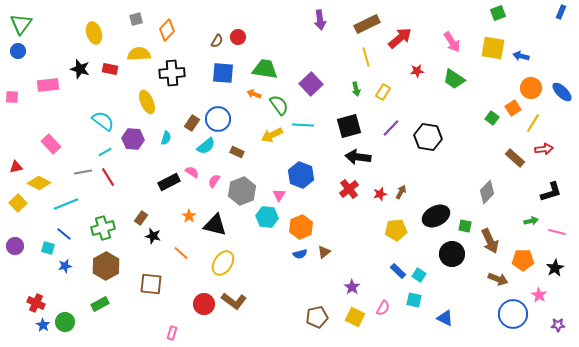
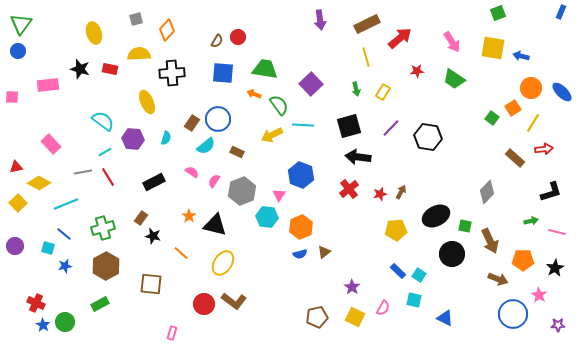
black rectangle at (169, 182): moved 15 px left
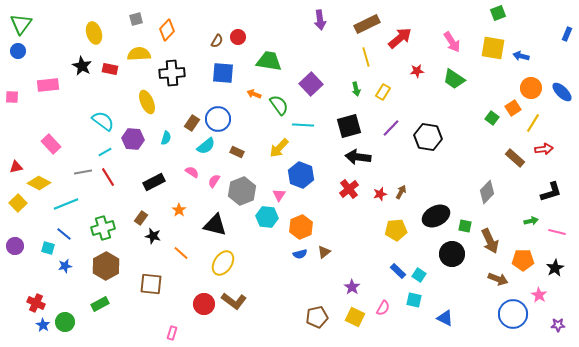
blue rectangle at (561, 12): moved 6 px right, 22 px down
black star at (80, 69): moved 2 px right, 3 px up; rotated 12 degrees clockwise
green trapezoid at (265, 69): moved 4 px right, 8 px up
yellow arrow at (272, 135): moved 7 px right, 13 px down; rotated 20 degrees counterclockwise
orange star at (189, 216): moved 10 px left, 6 px up
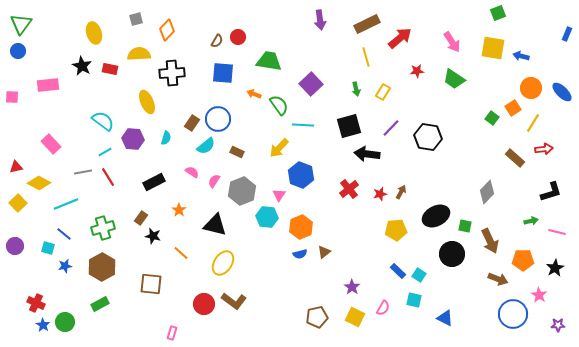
black arrow at (358, 157): moved 9 px right, 3 px up
brown hexagon at (106, 266): moved 4 px left, 1 px down
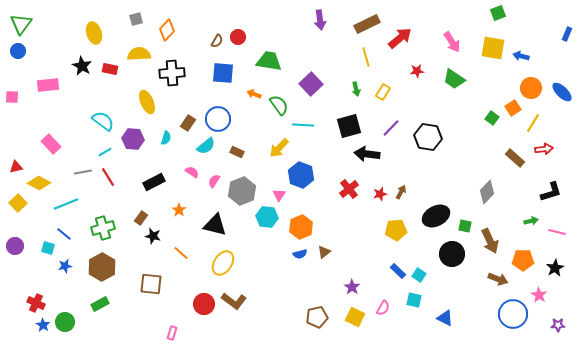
brown rectangle at (192, 123): moved 4 px left
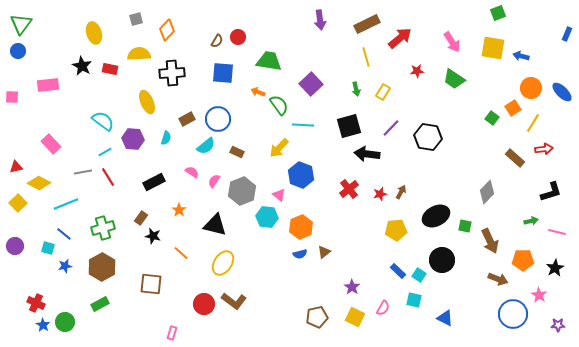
orange arrow at (254, 94): moved 4 px right, 2 px up
brown rectangle at (188, 123): moved 1 px left, 4 px up; rotated 28 degrees clockwise
pink triangle at (279, 195): rotated 24 degrees counterclockwise
black circle at (452, 254): moved 10 px left, 6 px down
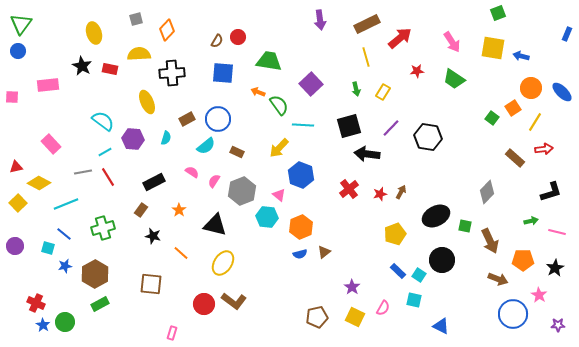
yellow line at (533, 123): moved 2 px right, 1 px up
brown rectangle at (141, 218): moved 8 px up
yellow pentagon at (396, 230): moved 1 px left, 4 px down; rotated 15 degrees counterclockwise
brown hexagon at (102, 267): moved 7 px left, 7 px down
blue triangle at (445, 318): moved 4 px left, 8 px down
